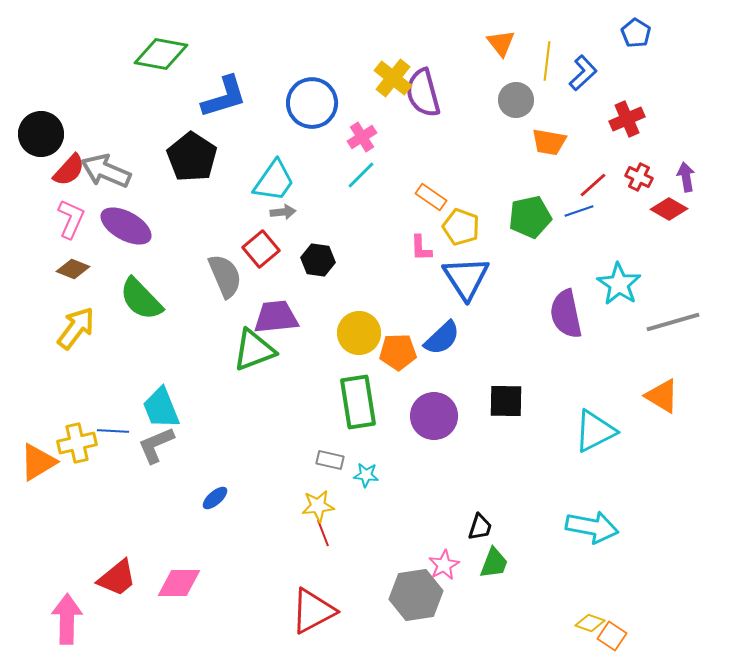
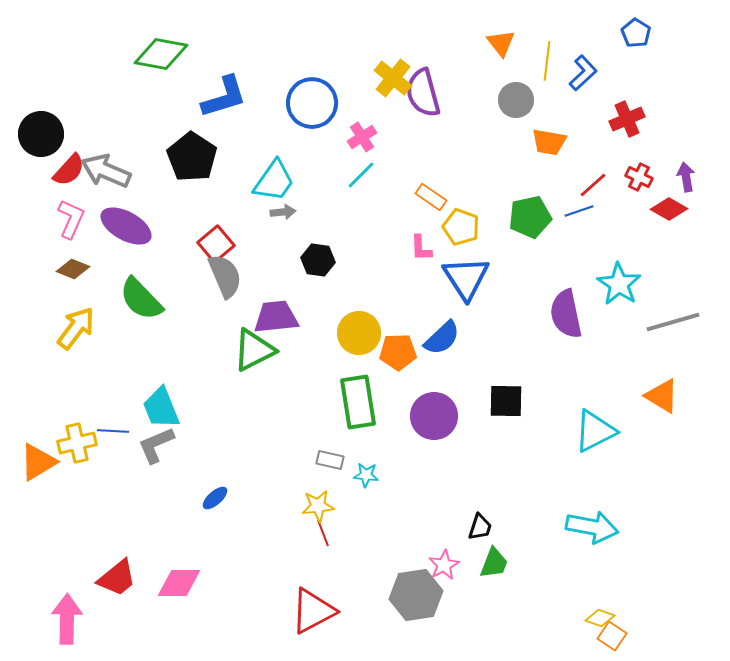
red square at (261, 249): moved 45 px left, 5 px up
green triangle at (254, 350): rotated 6 degrees counterclockwise
yellow diamond at (590, 623): moved 10 px right, 5 px up
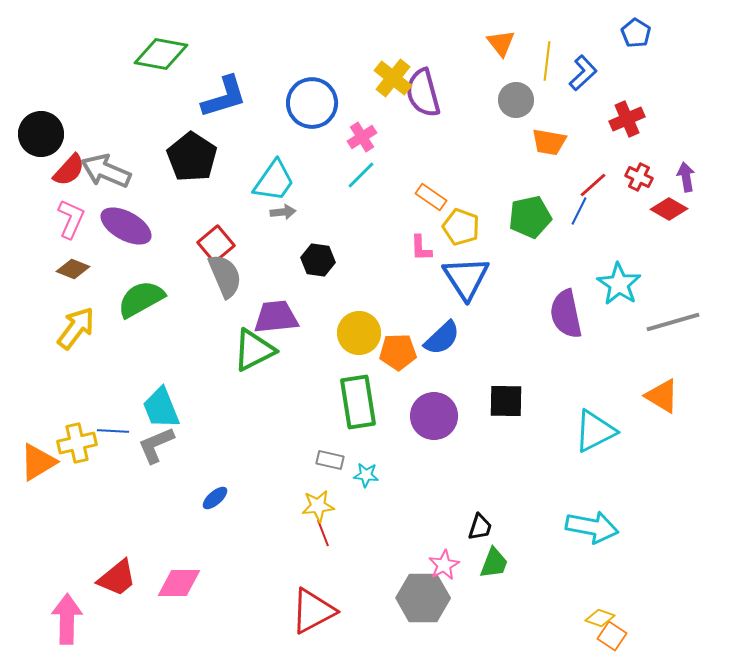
blue line at (579, 211): rotated 44 degrees counterclockwise
green semicircle at (141, 299): rotated 105 degrees clockwise
gray hexagon at (416, 595): moved 7 px right, 3 px down; rotated 9 degrees clockwise
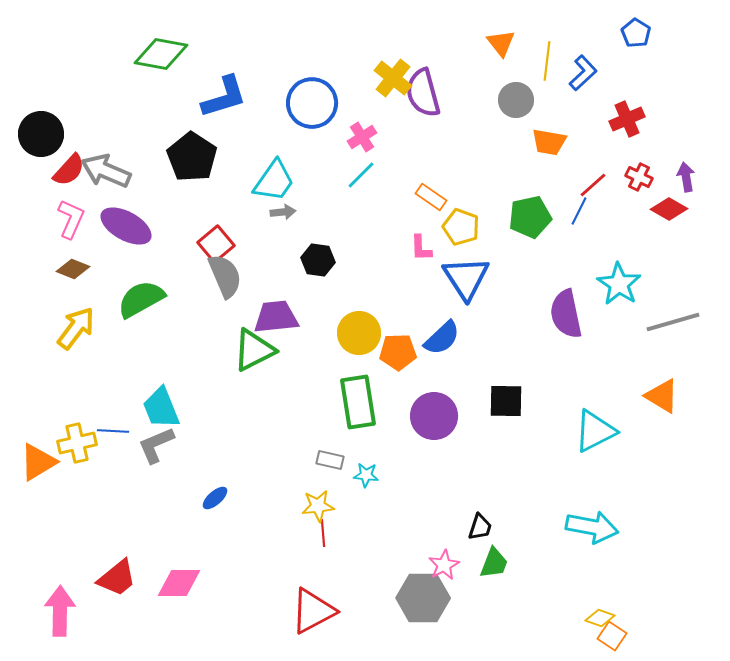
red line at (323, 533): rotated 16 degrees clockwise
pink arrow at (67, 619): moved 7 px left, 8 px up
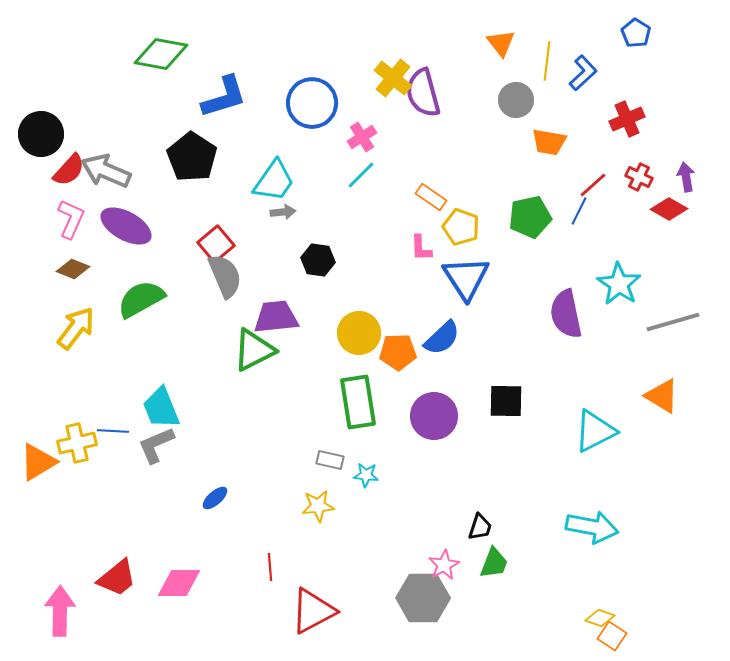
red line at (323, 533): moved 53 px left, 34 px down
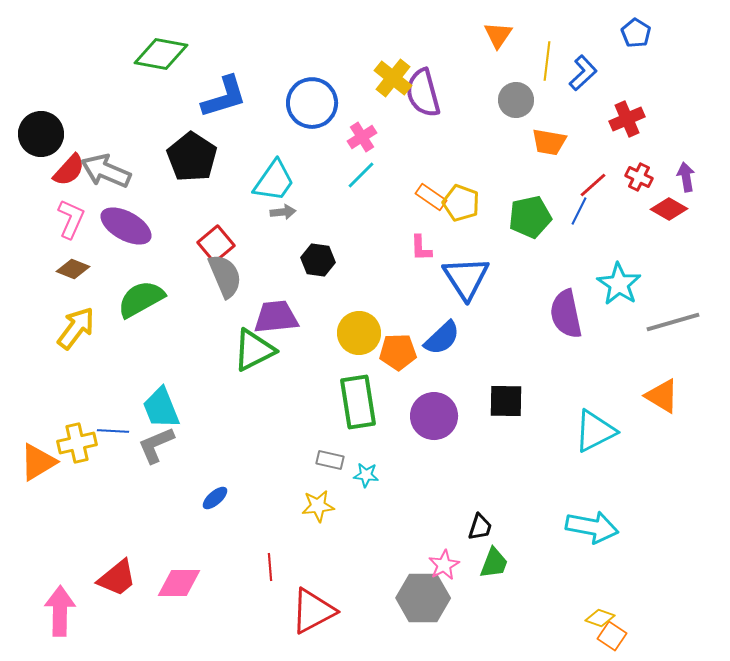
orange triangle at (501, 43): moved 3 px left, 8 px up; rotated 12 degrees clockwise
yellow pentagon at (461, 227): moved 24 px up
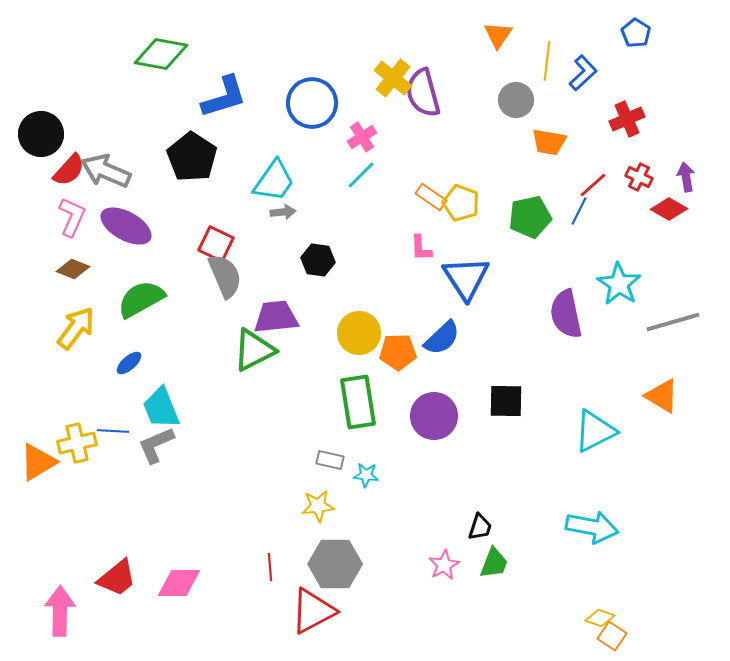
pink L-shape at (71, 219): moved 1 px right, 2 px up
red square at (216, 244): rotated 24 degrees counterclockwise
blue ellipse at (215, 498): moved 86 px left, 135 px up
gray hexagon at (423, 598): moved 88 px left, 34 px up
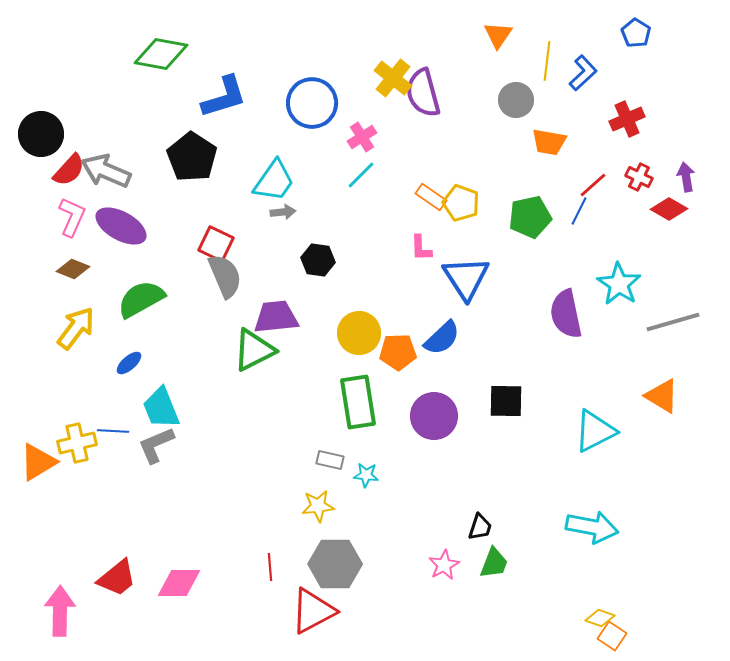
purple ellipse at (126, 226): moved 5 px left
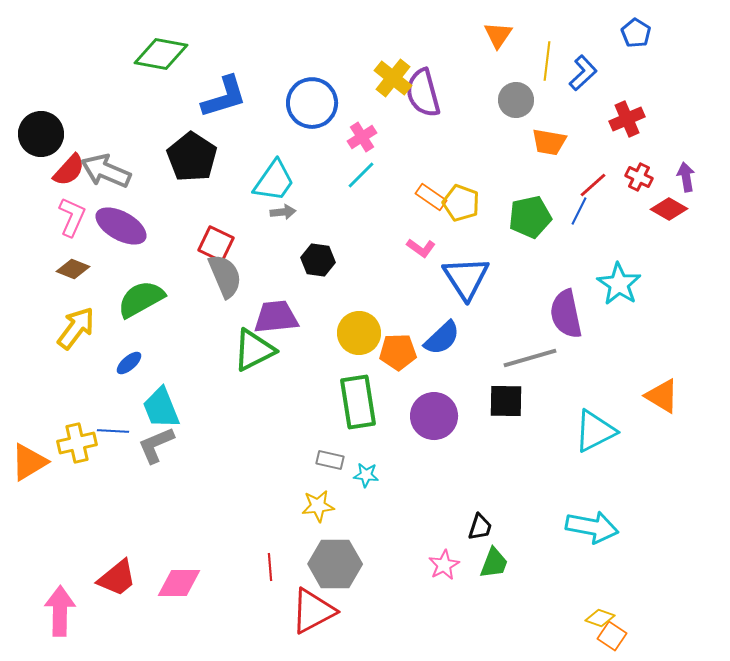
pink L-shape at (421, 248): rotated 52 degrees counterclockwise
gray line at (673, 322): moved 143 px left, 36 px down
orange triangle at (38, 462): moved 9 px left
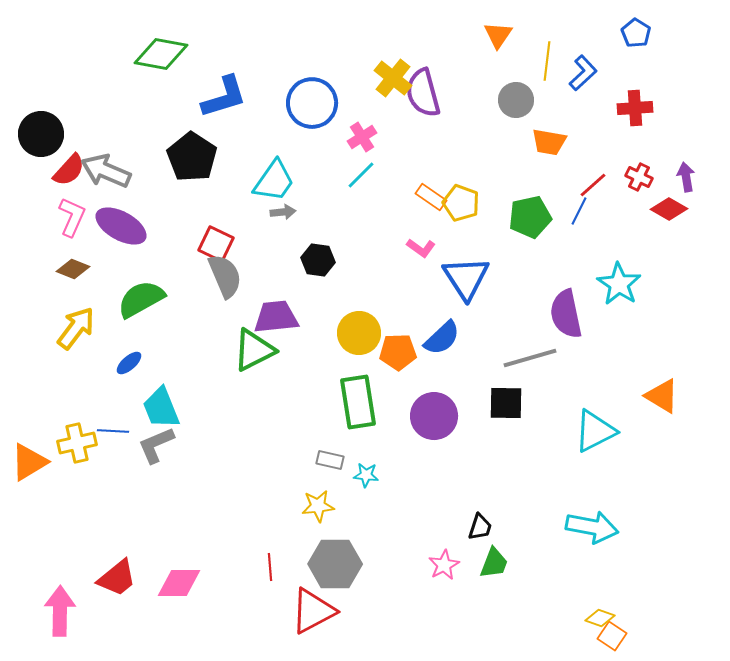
red cross at (627, 119): moved 8 px right, 11 px up; rotated 20 degrees clockwise
black square at (506, 401): moved 2 px down
